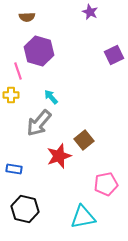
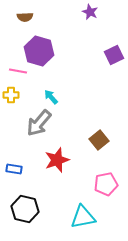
brown semicircle: moved 2 px left
pink line: rotated 60 degrees counterclockwise
brown square: moved 15 px right
red star: moved 2 px left, 4 px down
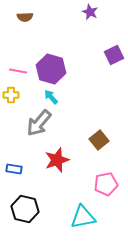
purple hexagon: moved 12 px right, 18 px down
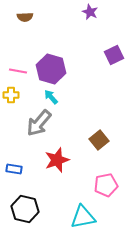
pink pentagon: moved 1 px down
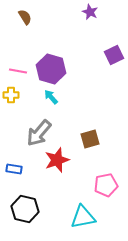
brown semicircle: rotated 119 degrees counterclockwise
gray arrow: moved 10 px down
brown square: moved 9 px left, 1 px up; rotated 24 degrees clockwise
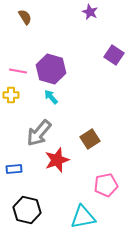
purple square: rotated 30 degrees counterclockwise
brown square: rotated 18 degrees counterclockwise
blue rectangle: rotated 14 degrees counterclockwise
black hexagon: moved 2 px right, 1 px down
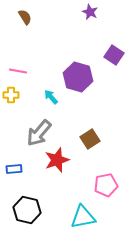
purple hexagon: moved 27 px right, 8 px down
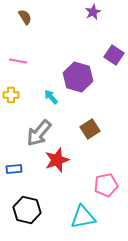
purple star: moved 3 px right; rotated 21 degrees clockwise
pink line: moved 10 px up
brown square: moved 10 px up
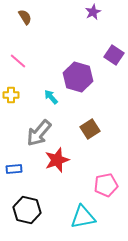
pink line: rotated 30 degrees clockwise
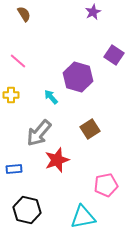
brown semicircle: moved 1 px left, 3 px up
